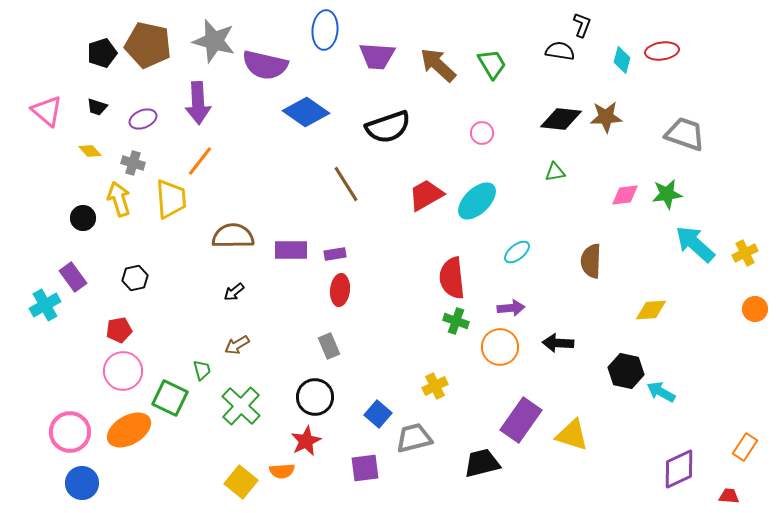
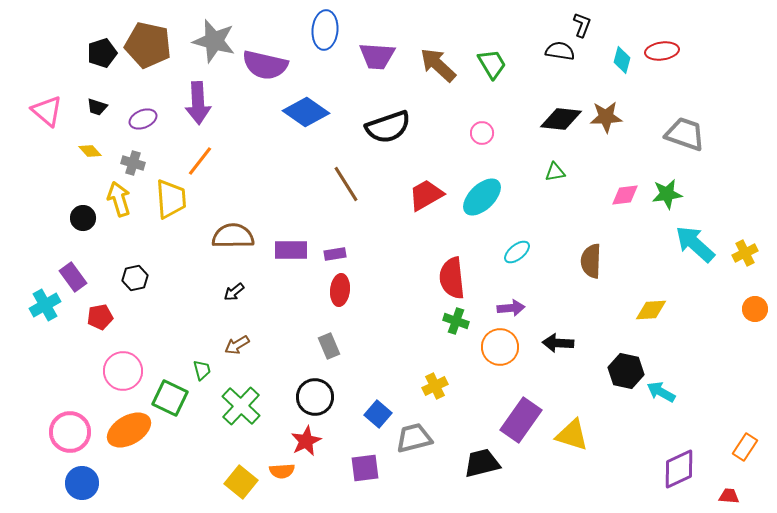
cyan ellipse at (477, 201): moved 5 px right, 4 px up
red pentagon at (119, 330): moved 19 px left, 13 px up
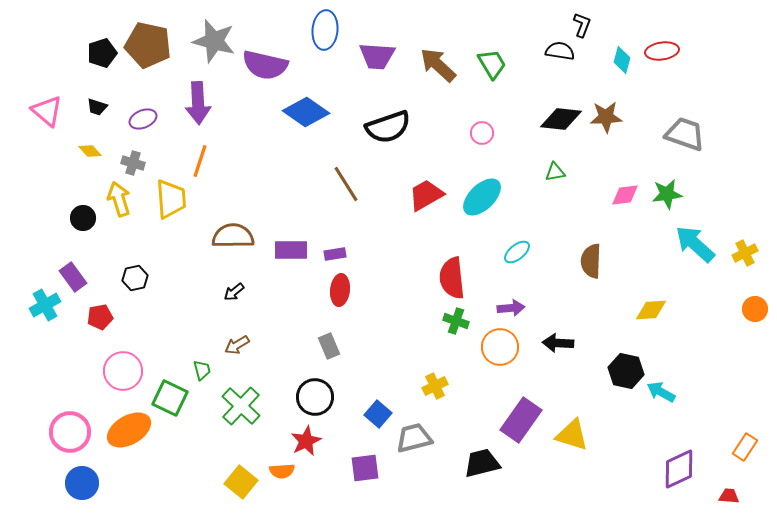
orange line at (200, 161): rotated 20 degrees counterclockwise
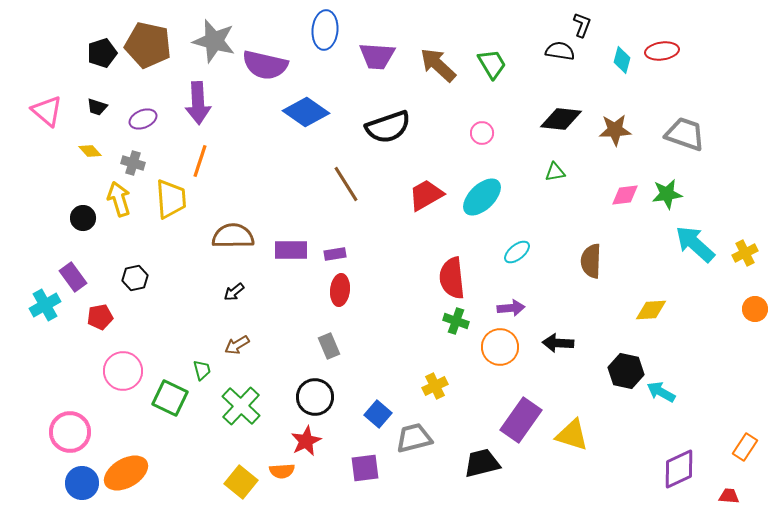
brown star at (606, 117): moved 9 px right, 13 px down
orange ellipse at (129, 430): moved 3 px left, 43 px down
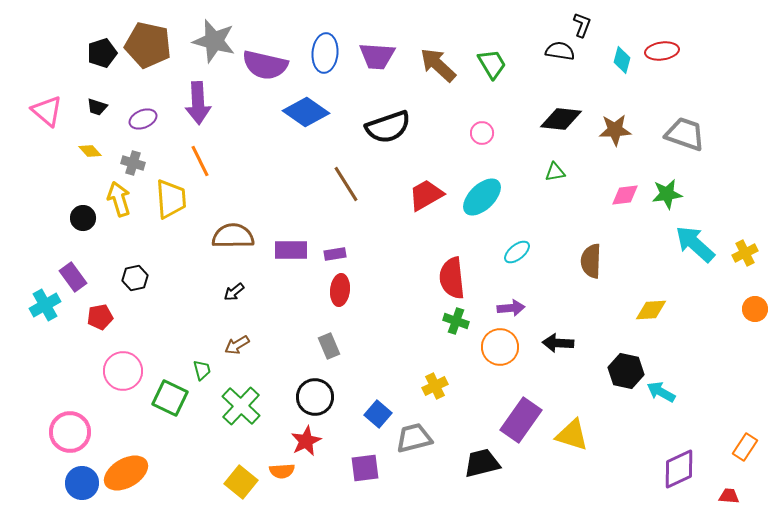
blue ellipse at (325, 30): moved 23 px down
orange line at (200, 161): rotated 44 degrees counterclockwise
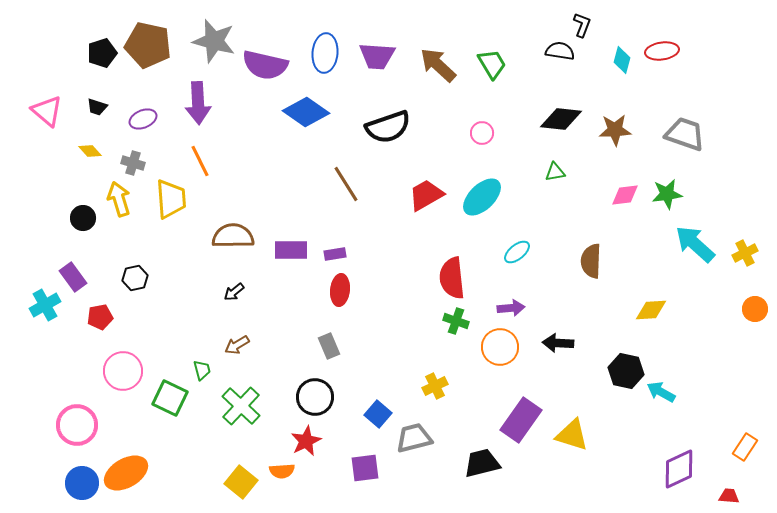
pink circle at (70, 432): moved 7 px right, 7 px up
